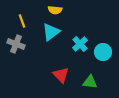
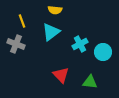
cyan cross: rotated 14 degrees clockwise
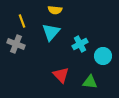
cyan triangle: rotated 12 degrees counterclockwise
cyan circle: moved 4 px down
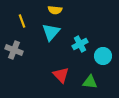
gray cross: moved 2 px left, 6 px down
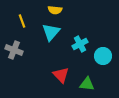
green triangle: moved 3 px left, 2 px down
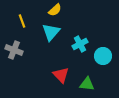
yellow semicircle: rotated 48 degrees counterclockwise
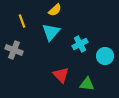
cyan circle: moved 2 px right
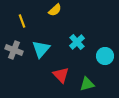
cyan triangle: moved 10 px left, 17 px down
cyan cross: moved 3 px left, 2 px up; rotated 14 degrees counterclockwise
green triangle: rotated 21 degrees counterclockwise
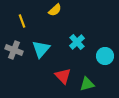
red triangle: moved 2 px right, 1 px down
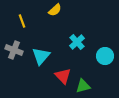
cyan triangle: moved 7 px down
green triangle: moved 4 px left, 2 px down
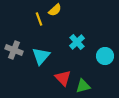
yellow line: moved 17 px right, 2 px up
red triangle: moved 2 px down
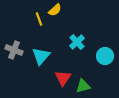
red triangle: rotated 18 degrees clockwise
